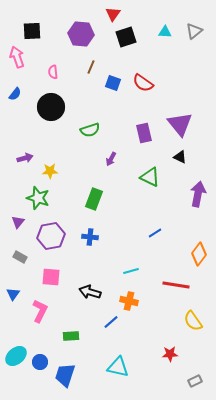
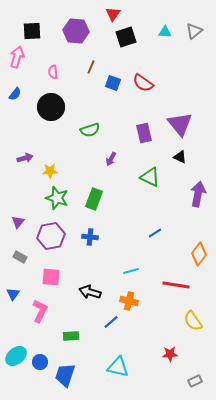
purple hexagon at (81, 34): moved 5 px left, 3 px up
pink arrow at (17, 57): rotated 35 degrees clockwise
green star at (38, 198): moved 19 px right
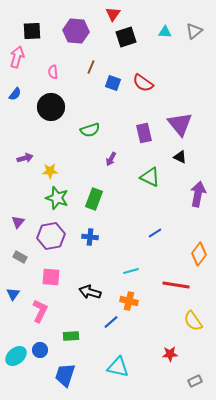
blue circle at (40, 362): moved 12 px up
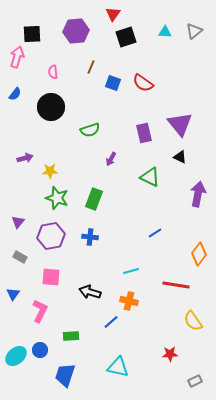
black square at (32, 31): moved 3 px down
purple hexagon at (76, 31): rotated 10 degrees counterclockwise
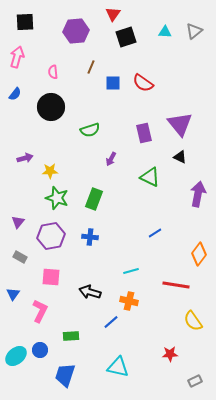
black square at (32, 34): moved 7 px left, 12 px up
blue square at (113, 83): rotated 21 degrees counterclockwise
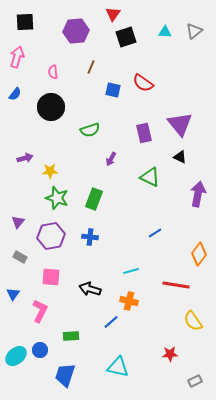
blue square at (113, 83): moved 7 px down; rotated 14 degrees clockwise
black arrow at (90, 292): moved 3 px up
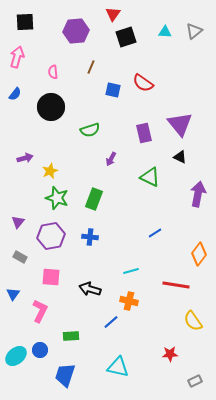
yellow star at (50, 171): rotated 21 degrees counterclockwise
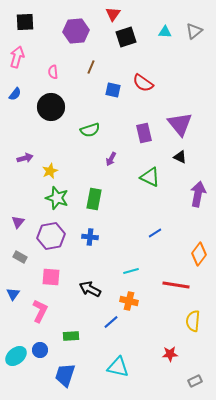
green rectangle at (94, 199): rotated 10 degrees counterclockwise
black arrow at (90, 289): rotated 10 degrees clockwise
yellow semicircle at (193, 321): rotated 40 degrees clockwise
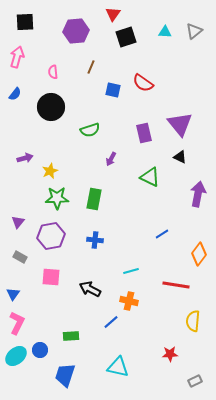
green star at (57, 198): rotated 20 degrees counterclockwise
blue line at (155, 233): moved 7 px right, 1 px down
blue cross at (90, 237): moved 5 px right, 3 px down
pink L-shape at (40, 311): moved 23 px left, 12 px down
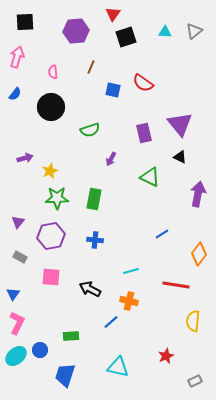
red star at (170, 354): moved 4 px left, 2 px down; rotated 21 degrees counterclockwise
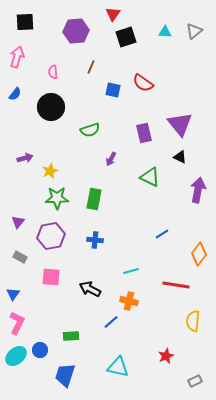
purple arrow at (198, 194): moved 4 px up
